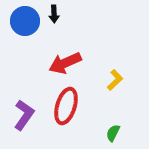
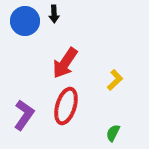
red arrow: rotated 32 degrees counterclockwise
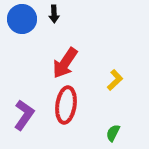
blue circle: moved 3 px left, 2 px up
red ellipse: moved 1 px up; rotated 9 degrees counterclockwise
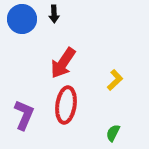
red arrow: moved 2 px left
purple L-shape: rotated 12 degrees counterclockwise
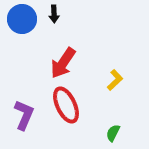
red ellipse: rotated 33 degrees counterclockwise
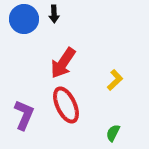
blue circle: moved 2 px right
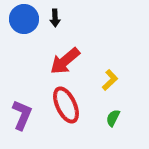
black arrow: moved 1 px right, 4 px down
red arrow: moved 2 px right, 2 px up; rotated 16 degrees clockwise
yellow L-shape: moved 5 px left
purple L-shape: moved 2 px left
green semicircle: moved 15 px up
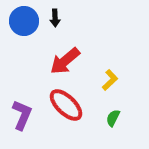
blue circle: moved 2 px down
red ellipse: rotated 21 degrees counterclockwise
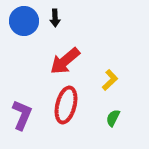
red ellipse: rotated 60 degrees clockwise
